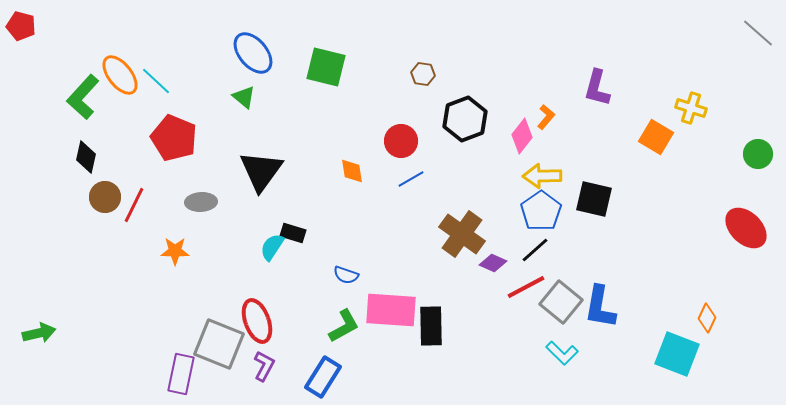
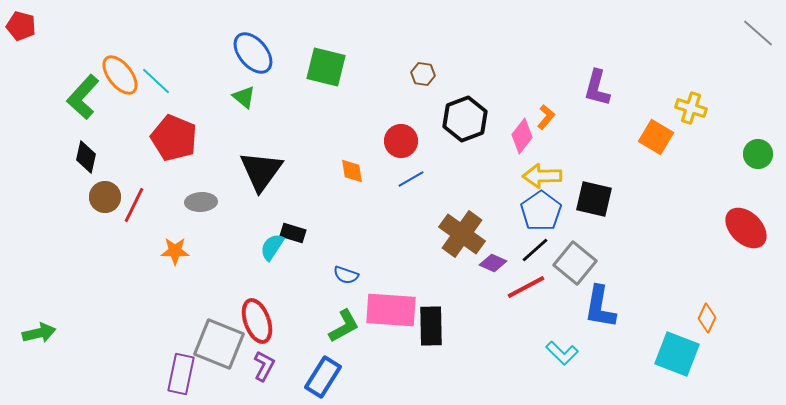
gray square at (561, 302): moved 14 px right, 39 px up
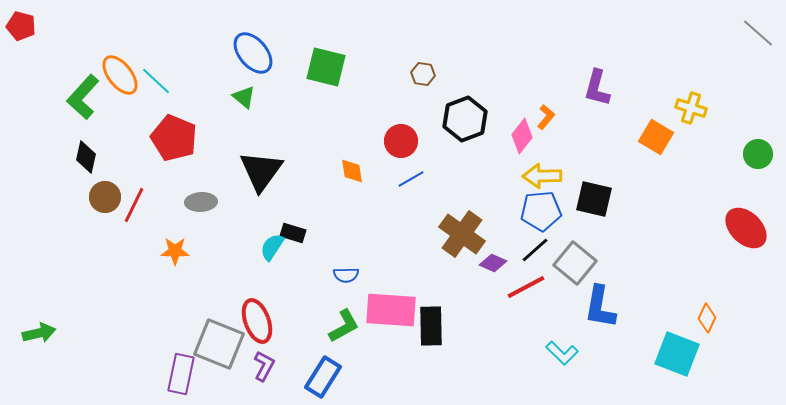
blue pentagon at (541, 211): rotated 30 degrees clockwise
blue semicircle at (346, 275): rotated 20 degrees counterclockwise
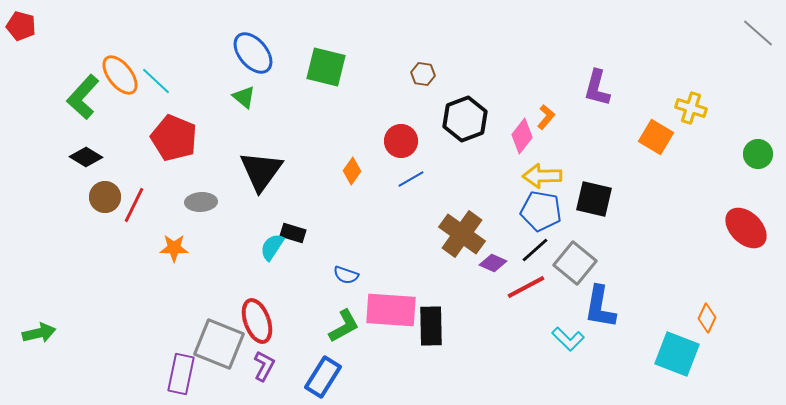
black diamond at (86, 157): rotated 72 degrees counterclockwise
orange diamond at (352, 171): rotated 44 degrees clockwise
blue pentagon at (541, 211): rotated 15 degrees clockwise
orange star at (175, 251): moved 1 px left, 3 px up
blue semicircle at (346, 275): rotated 20 degrees clockwise
cyan L-shape at (562, 353): moved 6 px right, 14 px up
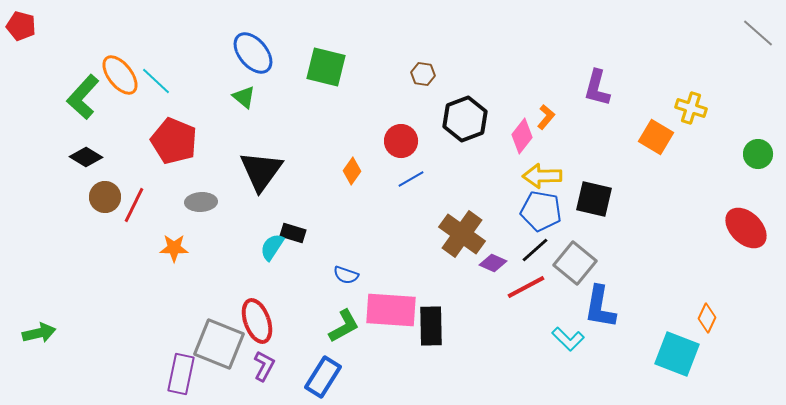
red pentagon at (174, 138): moved 3 px down
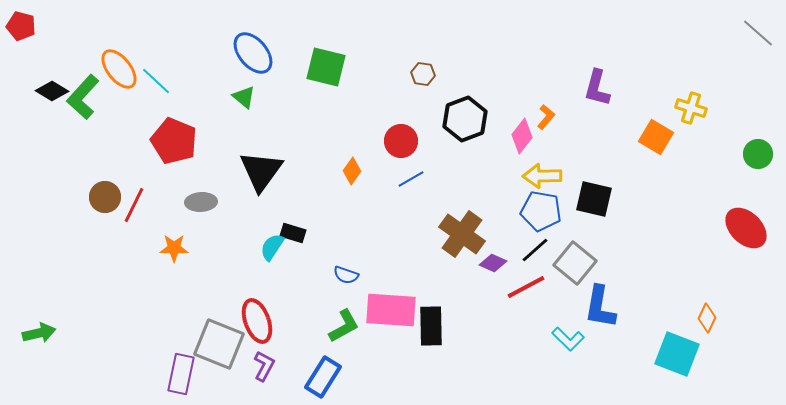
orange ellipse at (120, 75): moved 1 px left, 6 px up
black diamond at (86, 157): moved 34 px left, 66 px up
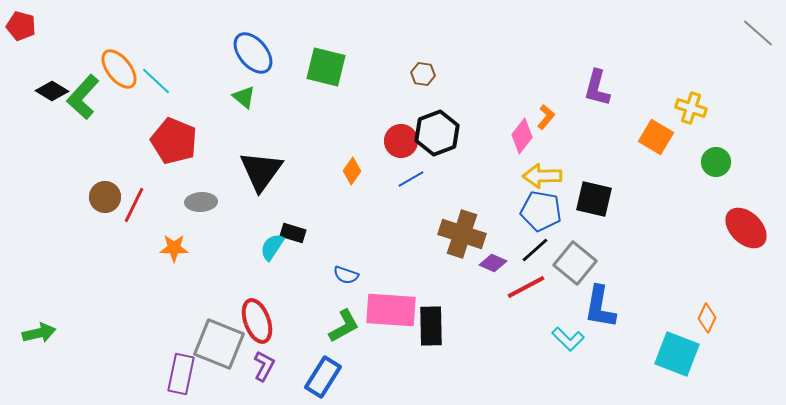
black hexagon at (465, 119): moved 28 px left, 14 px down
green circle at (758, 154): moved 42 px left, 8 px down
brown cross at (462, 234): rotated 18 degrees counterclockwise
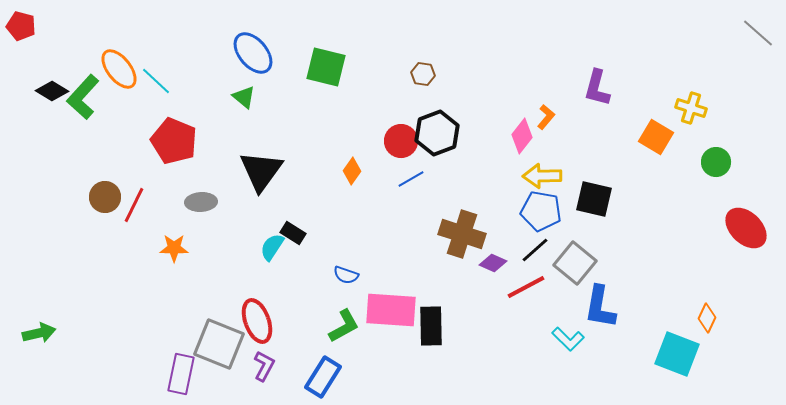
black rectangle at (293, 233): rotated 15 degrees clockwise
